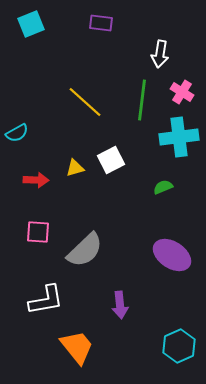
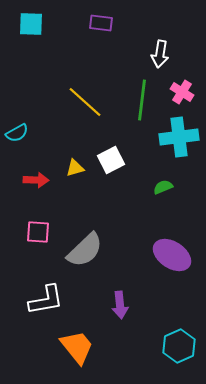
cyan square: rotated 24 degrees clockwise
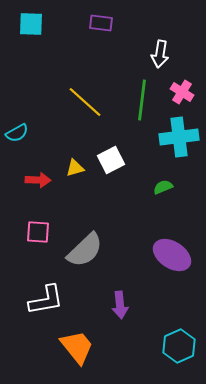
red arrow: moved 2 px right
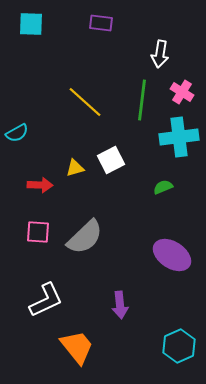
red arrow: moved 2 px right, 5 px down
gray semicircle: moved 13 px up
white L-shape: rotated 15 degrees counterclockwise
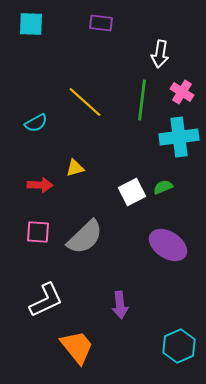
cyan semicircle: moved 19 px right, 10 px up
white square: moved 21 px right, 32 px down
purple ellipse: moved 4 px left, 10 px up
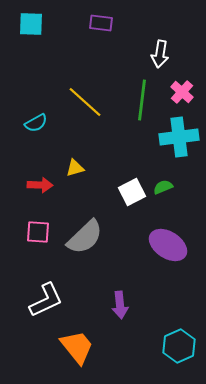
pink cross: rotated 10 degrees clockwise
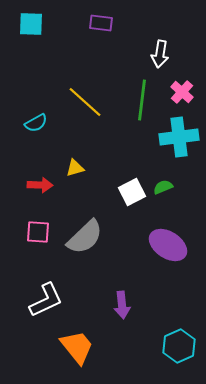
purple arrow: moved 2 px right
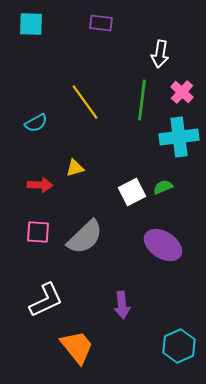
yellow line: rotated 12 degrees clockwise
purple ellipse: moved 5 px left
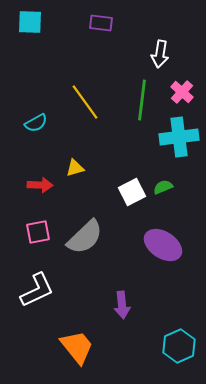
cyan square: moved 1 px left, 2 px up
pink square: rotated 15 degrees counterclockwise
white L-shape: moved 9 px left, 10 px up
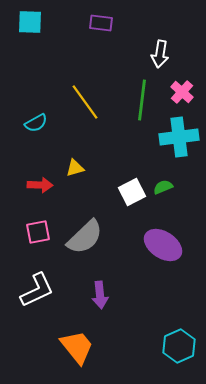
purple arrow: moved 22 px left, 10 px up
